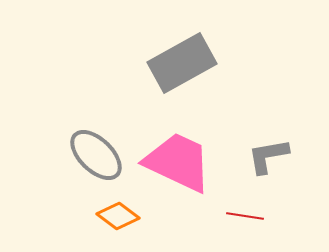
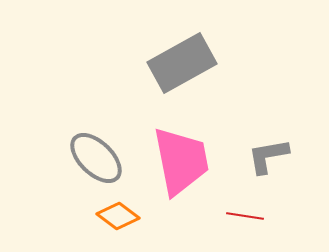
gray ellipse: moved 3 px down
pink trapezoid: moved 3 px right, 1 px up; rotated 54 degrees clockwise
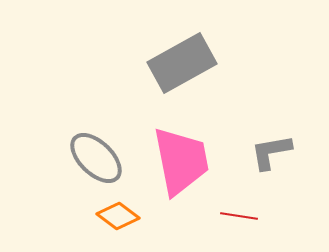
gray L-shape: moved 3 px right, 4 px up
red line: moved 6 px left
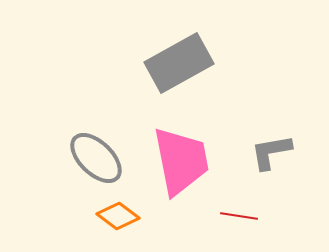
gray rectangle: moved 3 px left
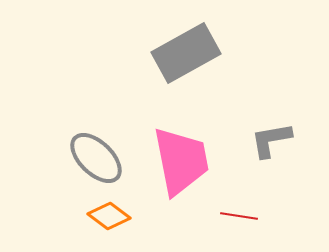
gray rectangle: moved 7 px right, 10 px up
gray L-shape: moved 12 px up
orange diamond: moved 9 px left
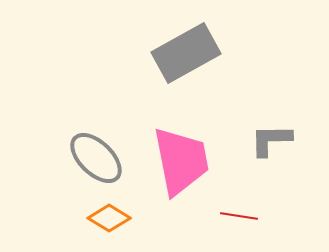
gray L-shape: rotated 9 degrees clockwise
orange diamond: moved 2 px down; rotated 6 degrees counterclockwise
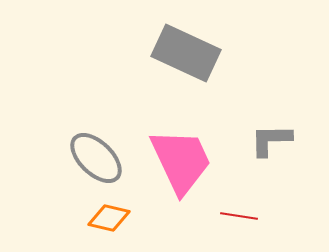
gray rectangle: rotated 54 degrees clockwise
pink trapezoid: rotated 14 degrees counterclockwise
orange diamond: rotated 18 degrees counterclockwise
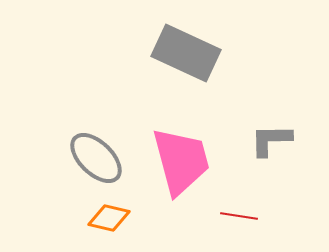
pink trapezoid: rotated 10 degrees clockwise
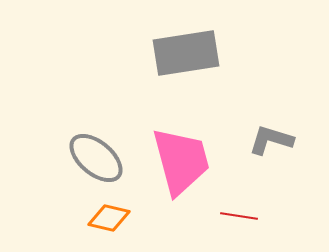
gray rectangle: rotated 34 degrees counterclockwise
gray L-shape: rotated 18 degrees clockwise
gray ellipse: rotated 4 degrees counterclockwise
